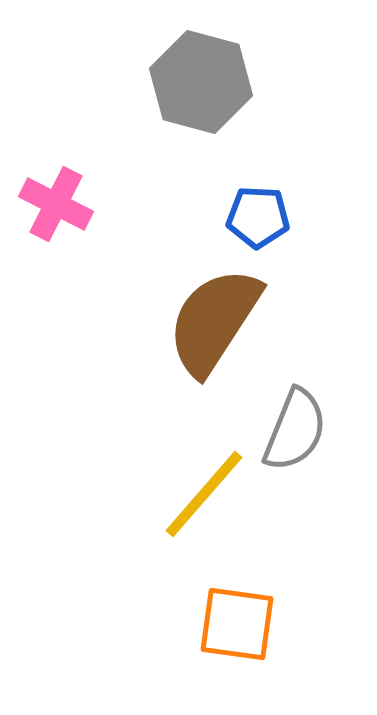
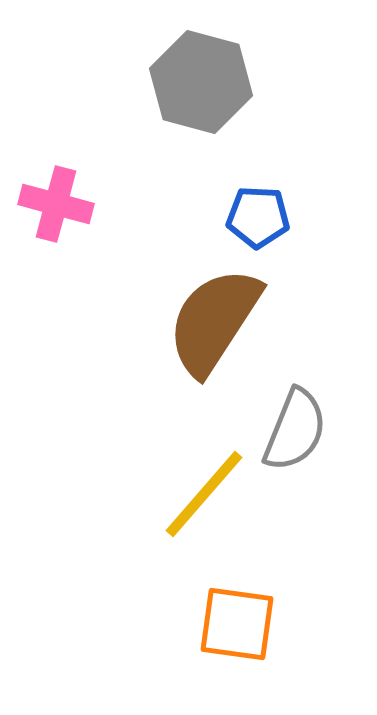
pink cross: rotated 12 degrees counterclockwise
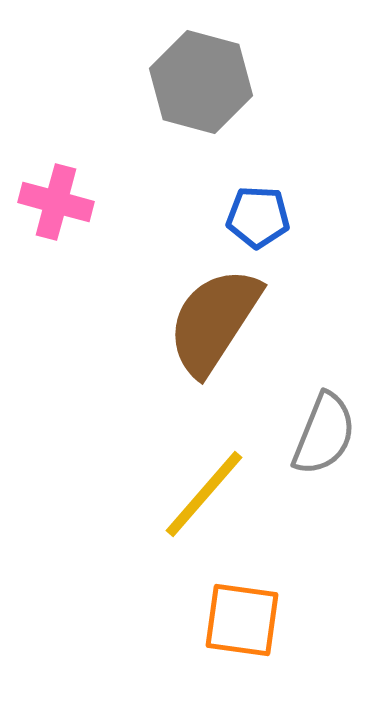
pink cross: moved 2 px up
gray semicircle: moved 29 px right, 4 px down
orange square: moved 5 px right, 4 px up
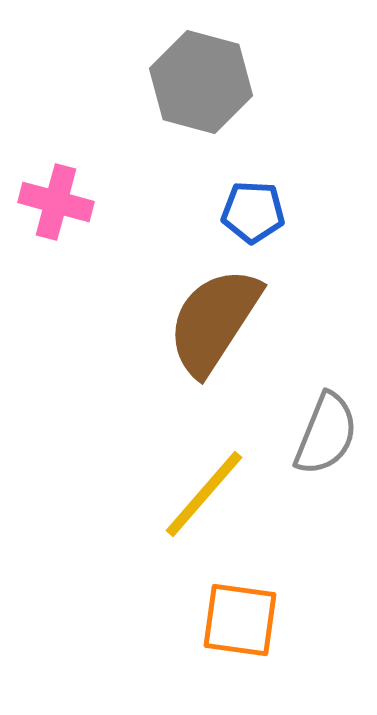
blue pentagon: moved 5 px left, 5 px up
gray semicircle: moved 2 px right
orange square: moved 2 px left
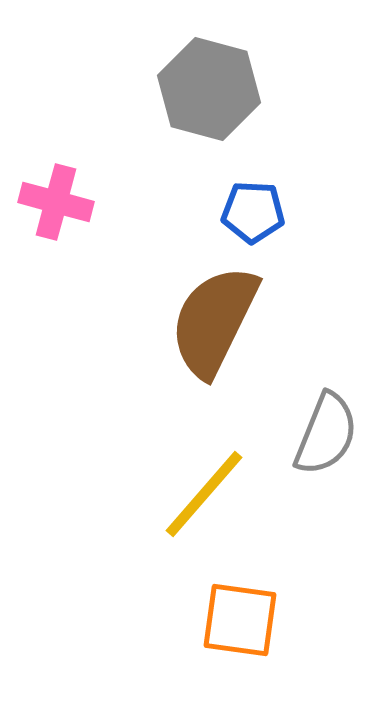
gray hexagon: moved 8 px right, 7 px down
brown semicircle: rotated 7 degrees counterclockwise
